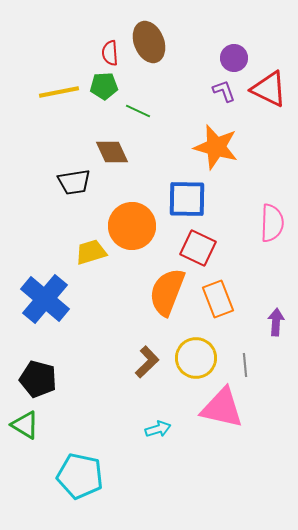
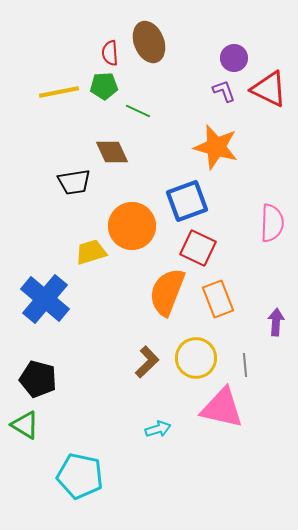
blue square: moved 2 px down; rotated 21 degrees counterclockwise
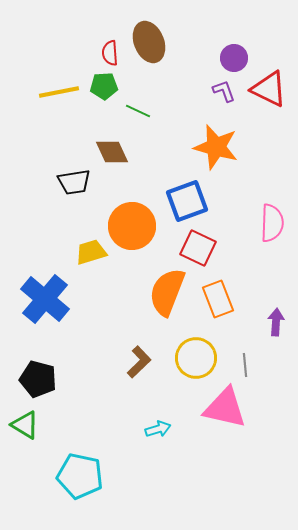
brown L-shape: moved 8 px left
pink triangle: moved 3 px right
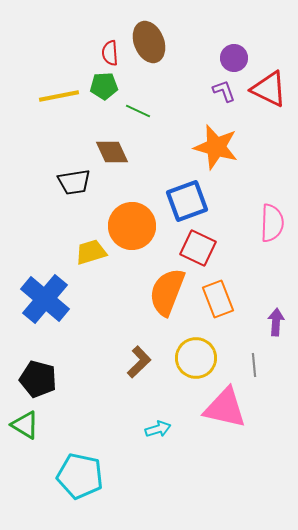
yellow line: moved 4 px down
gray line: moved 9 px right
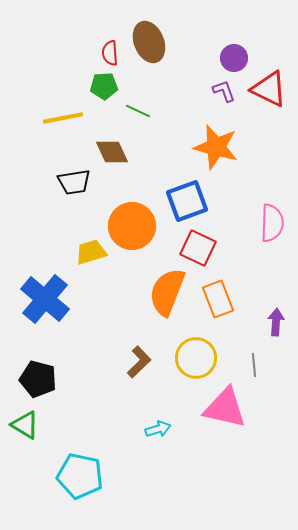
yellow line: moved 4 px right, 22 px down
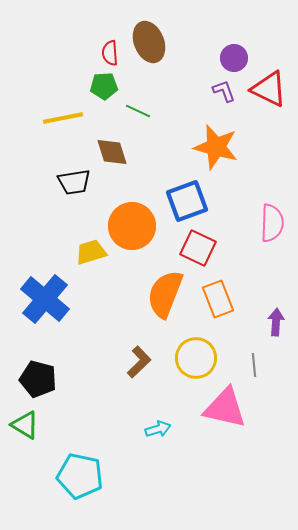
brown diamond: rotated 8 degrees clockwise
orange semicircle: moved 2 px left, 2 px down
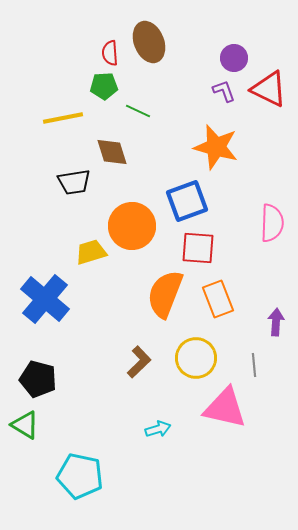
red square: rotated 21 degrees counterclockwise
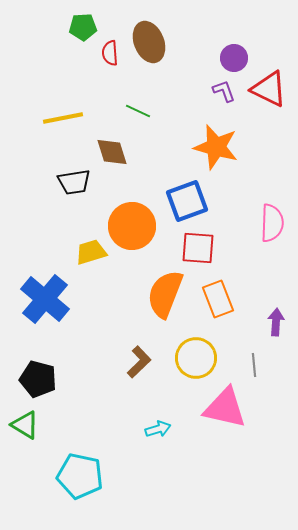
green pentagon: moved 21 px left, 59 px up
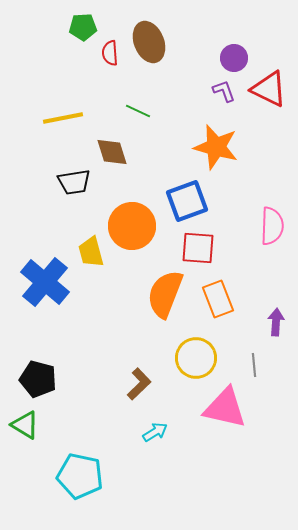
pink semicircle: moved 3 px down
yellow trapezoid: rotated 88 degrees counterclockwise
blue cross: moved 17 px up
brown L-shape: moved 22 px down
cyan arrow: moved 3 px left, 3 px down; rotated 15 degrees counterclockwise
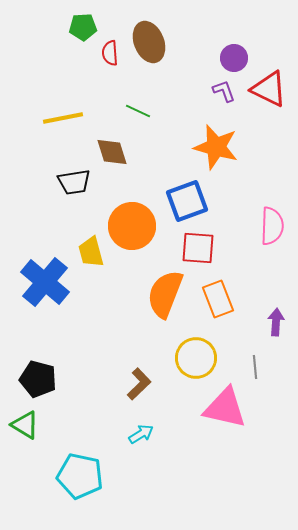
gray line: moved 1 px right, 2 px down
cyan arrow: moved 14 px left, 2 px down
